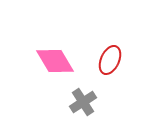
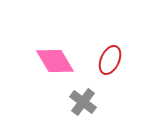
gray cross: rotated 20 degrees counterclockwise
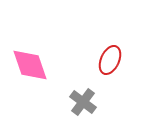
pink diamond: moved 25 px left, 4 px down; rotated 12 degrees clockwise
